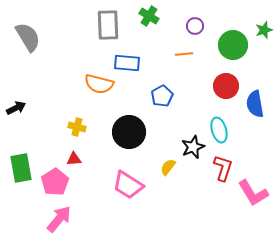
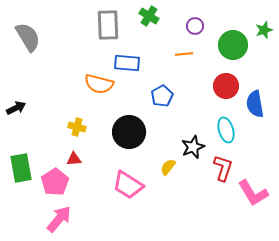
cyan ellipse: moved 7 px right
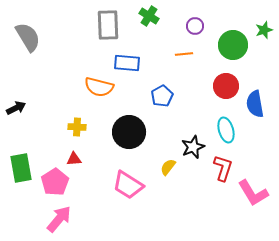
orange semicircle: moved 3 px down
yellow cross: rotated 12 degrees counterclockwise
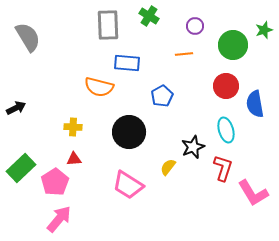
yellow cross: moved 4 px left
green rectangle: rotated 56 degrees clockwise
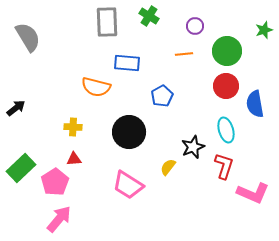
gray rectangle: moved 1 px left, 3 px up
green circle: moved 6 px left, 6 px down
orange semicircle: moved 3 px left
black arrow: rotated 12 degrees counterclockwise
red L-shape: moved 1 px right, 2 px up
pink L-shape: rotated 36 degrees counterclockwise
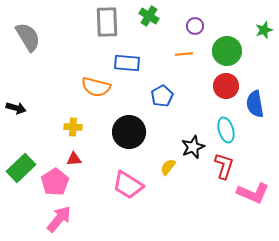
black arrow: rotated 54 degrees clockwise
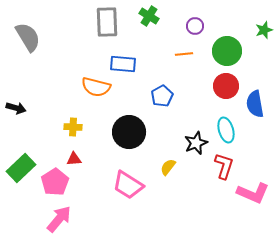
blue rectangle: moved 4 px left, 1 px down
black star: moved 3 px right, 4 px up
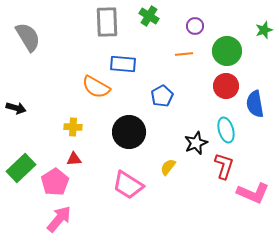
orange semicircle: rotated 16 degrees clockwise
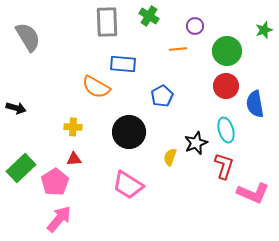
orange line: moved 6 px left, 5 px up
yellow semicircle: moved 2 px right, 10 px up; rotated 18 degrees counterclockwise
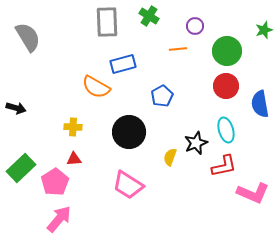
blue rectangle: rotated 20 degrees counterclockwise
blue semicircle: moved 5 px right
red L-shape: rotated 60 degrees clockwise
